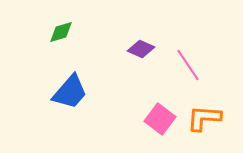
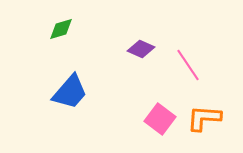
green diamond: moved 3 px up
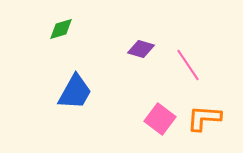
purple diamond: rotated 8 degrees counterclockwise
blue trapezoid: moved 5 px right; rotated 12 degrees counterclockwise
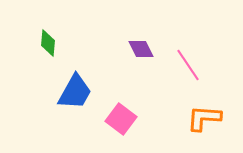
green diamond: moved 13 px left, 14 px down; rotated 68 degrees counterclockwise
purple diamond: rotated 48 degrees clockwise
pink square: moved 39 px left
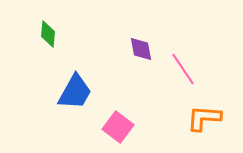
green diamond: moved 9 px up
purple diamond: rotated 16 degrees clockwise
pink line: moved 5 px left, 4 px down
pink square: moved 3 px left, 8 px down
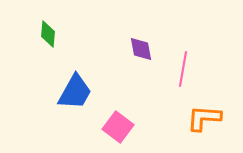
pink line: rotated 44 degrees clockwise
